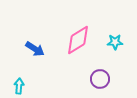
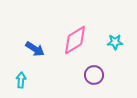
pink diamond: moved 3 px left
purple circle: moved 6 px left, 4 px up
cyan arrow: moved 2 px right, 6 px up
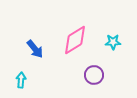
cyan star: moved 2 px left
blue arrow: rotated 18 degrees clockwise
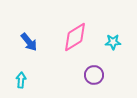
pink diamond: moved 3 px up
blue arrow: moved 6 px left, 7 px up
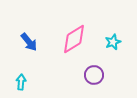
pink diamond: moved 1 px left, 2 px down
cyan star: rotated 21 degrees counterclockwise
cyan arrow: moved 2 px down
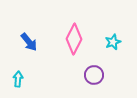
pink diamond: rotated 32 degrees counterclockwise
cyan arrow: moved 3 px left, 3 px up
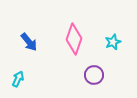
pink diamond: rotated 8 degrees counterclockwise
cyan arrow: rotated 21 degrees clockwise
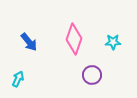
cyan star: rotated 21 degrees clockwise
purple circle: moved 2 px left
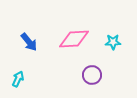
pink diamond: rotated 68 degrees clockwise
